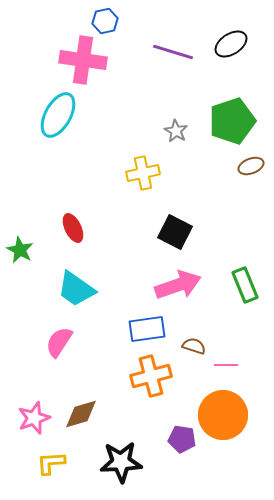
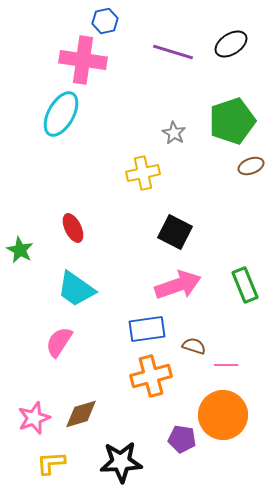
cyan ellipse: moved 3 px right, 1 px up
gray star: moved 2 px left, 2 px down
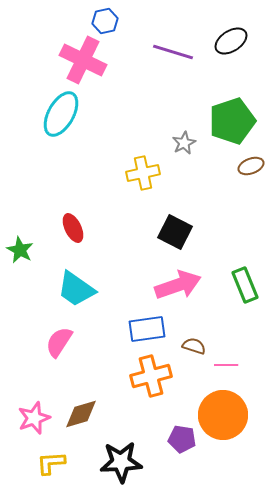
black ellipse: moved 3 px up
pink cross: rotated 18 degrees clockwise
gray star: moved 10 px right, 10 px down; rotated 15 degrees clockwise
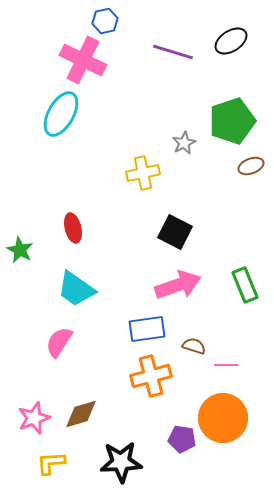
red ellipse: rotated 12 degrees clockwise
orange circle: moved 3 px down
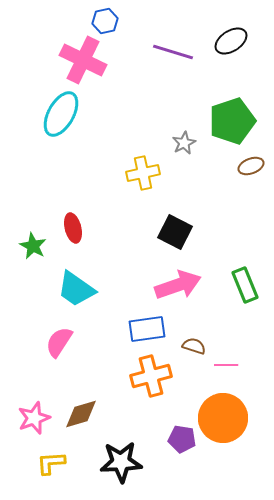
green star: moved 13 px right, 4 px up
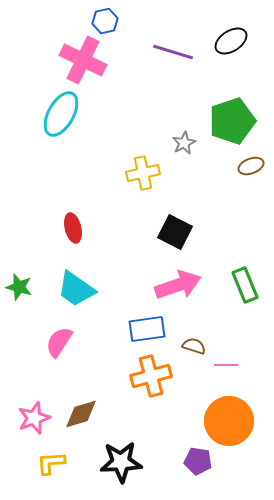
green star: moved 14 px left, 41 px down; rotated 12 degrees counterclockwise
orange circle: moved 6 px right, 3 px down
purple pentagon: moved 16 px right, 22 px down
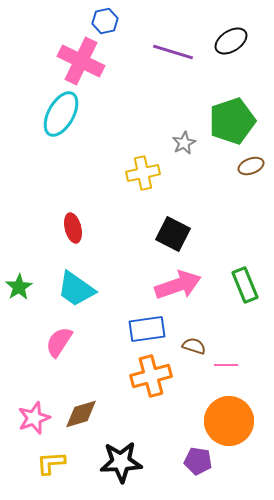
pink cross: moved 2 px left, 1 px down
black square: moved 2 px left, 2 px down
green star: rotated 24 degrees clockwise
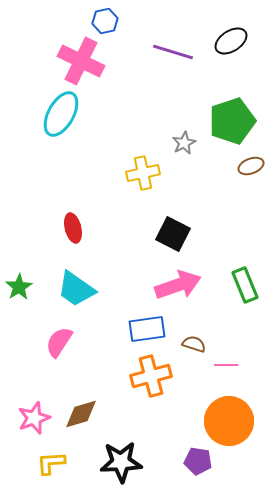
brown semicircle: moved 2 px up
